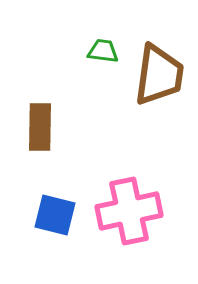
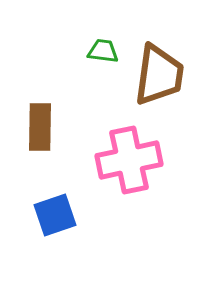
pink cross: moved 51 px up
blue square: rotated 33 degrees counterclockwise
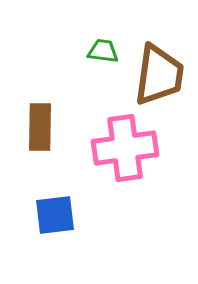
pink cross: moved 4 px left, 12 px up; rotated 4 degrees clockwise
blue square: rotated 12 degrees clockwise
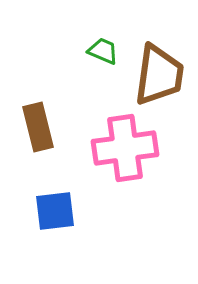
green trapezoid: rotated 16 degrees clockwise
brown rectangle: moved 2 px left; rotated 15 degrees counterclockwise
blue square: moved 4 px up
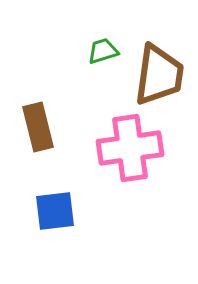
green trapezoid: rotated 40 degrees counterclockwise
pink cross: moved 5 px right
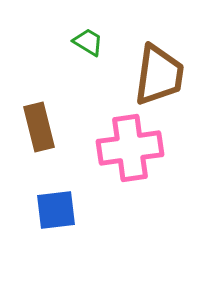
green trapezoid: moved 15 px left, 9 px up; rotated 48 degrees clockwise
brown rectangle: moved 1 px right
blue square: moved 1 px right, 1 px up
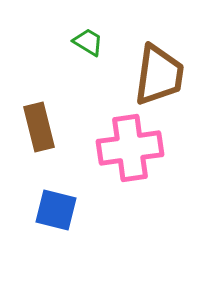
blue square: rotated 21 degrees clockwise
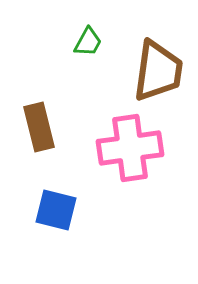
green trapezoid: rotated 88 degrees clockwise
brown trapezoid: moved 1 px left, 4 px up
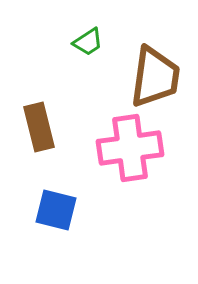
green trapezoid: rotated 28 degrees clockwise
brown trapezoid: moved 3 px left, 6 px down
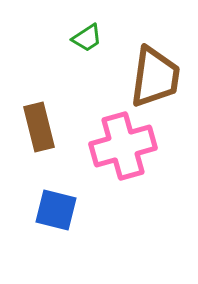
green trapezoid: moved 1 px left, 4 px up
pink cross: moved 7 px left, 2 px up; rotated 8 degrees counterclockwise
